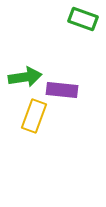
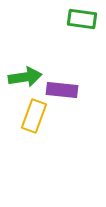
green rectangle: moved 1 px left; rotated 12 degrees counterclockwise
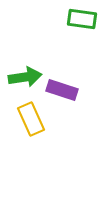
purple rectangle: rotated 12 degrees clockwise
yellow rectangle: moved 3 px left, 3 px down; rotated 44 degrees counterclockwise
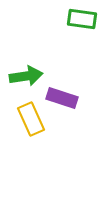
green arrow: moved 1 px right, 1 px up
purple rectangle: moved 8 px down
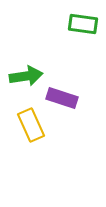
green rectangle: moved 1 px right, 5 px down
yellow rectangle: moved 6 px down
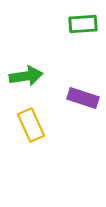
green rectangle: rotated 12 degrees counterclockwise
purple rectangle: moved 21 px right
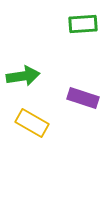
green arrow: moved 3 px left
yellow rectangle: moved 1 px right, 2 px up; rotated 36 degrees counterclockwise
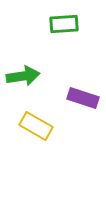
green rectangle: moved 19 px left
yellow rectangle: moved 4 px right, 3 px down
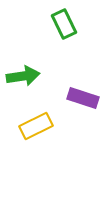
green rectangle: rotated 68 degrees clockwise
yellow rectangle: rotated 56 degrees counterclockwise
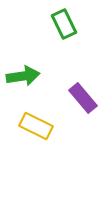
purple rectangle: rotated 32 degrees clockwise
yellow rectangle: rotated 52 degrees clockwise
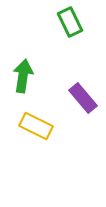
green rectangle: moved 6 px right, 2 px up
green arrow: rotated 72 degrees counterclockwise
